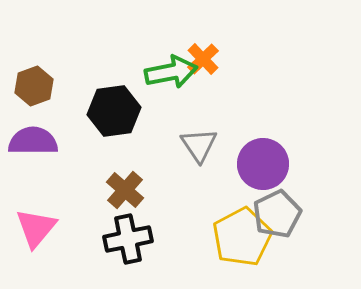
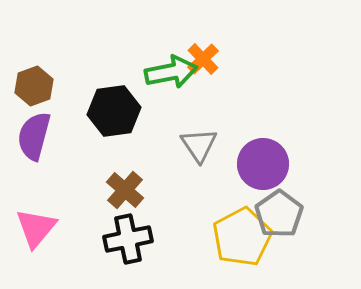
purple semicircle: moved 1 px right, 5 px up; rotated 75 degrees counterclockwise
gray pentagon: moved 2 px right; rotated 9 degrees counterclockwise
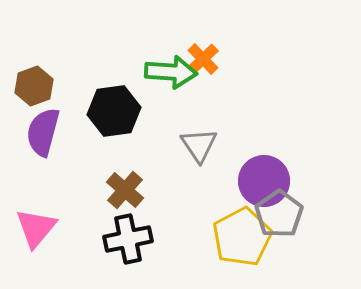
green arrow: rotated 15 degrees clockwise
purple semicircle: moved 9 px right, 4 px up
purple circle: moved 1 px right, 17 px down
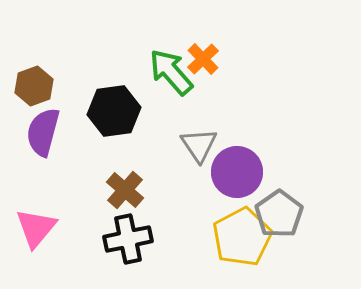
green arrow: rotated 135 degrees counterclockwise
purple circle: moved 27 px left, 9 px up
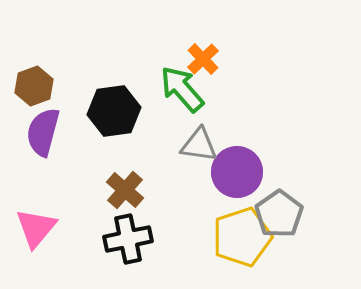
green arrow: moved 11 px right, 17 px down
gray triangle: rotated 48 degrees counterclockwise
yellow pentagon: rotated 10 degrees clockwise
